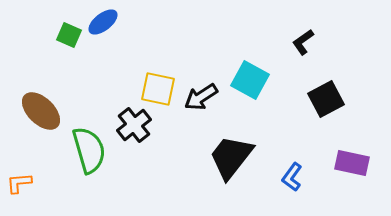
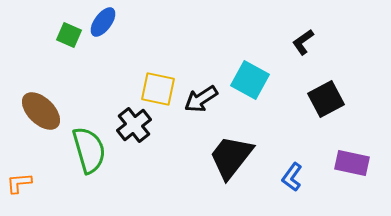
blue ellipse: rotated 16 degrees counterclockwise
black arrow: moved 2 px down
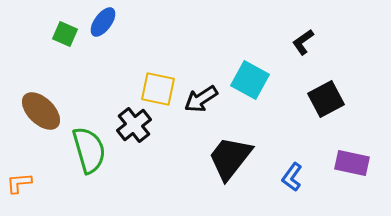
green square: moved 4 px left, 1 px up
black trapezoid: moved 1 px left, 1 px down
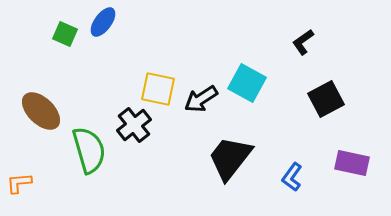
cyan square: moved 3 px left, 3 px down
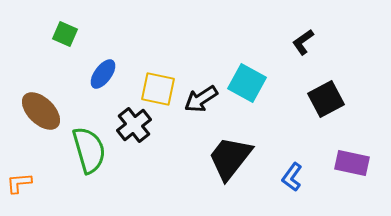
blue ellipse: moved 52 px down
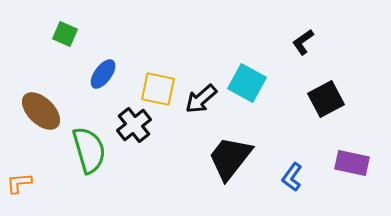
black arrow: rotated 8 degrees counterclockwise
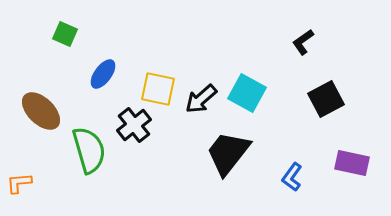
cyan square: moved 10 px down
black trapezoid: moved 2 px left, 5 px up
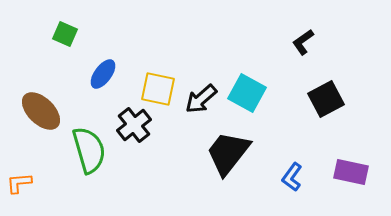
purple rectangle: moved 1 px left, 9 px down
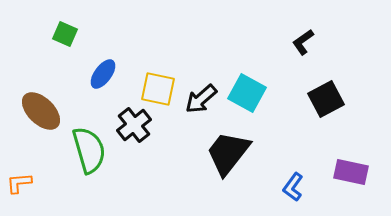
blue L-shape: moved 1 px right, 10 px down
